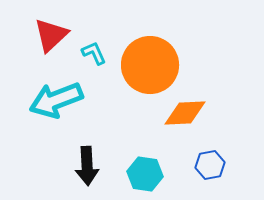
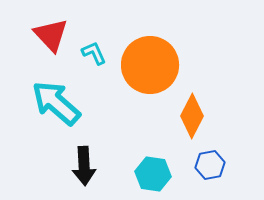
red triangle: rotated 30 degrees counterclockwise
cyan arrow: moved 3 px down; rotated 62 degrees clockwise
orange diamond: moved 7 px right, 3 px down; rotated 60 degrees counterclockwise
black arrow: moved 3 px left
cyan hexagon: moved 8 px right
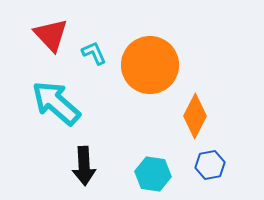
orange diamond: moved 3 px right
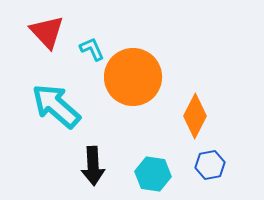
red triangle: moved 4 px left, 3 px up
cyan L-shape: moved 2 px left, 4 px up
orange circle: moved 17 px left, 12 px down
cyan arrow: moved 3 px down
black arrow: moved 9 px right
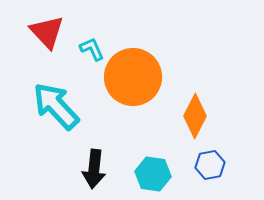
cyan arrow: rotated 6 degrees clockwise
black arrow: moved 1 px right, 3 px down; rotated 9 degrees clockwise
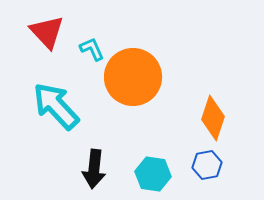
orange diamond: moved 18 px right, 2 px down; rotated 9 degrees counterclockwise
blue hexagon: moved 3 px left
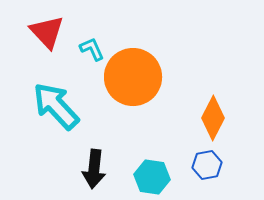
orange diamond: rotated 9 degrees clockwise
cyan hexagon: moved 1 px left, 3 px down
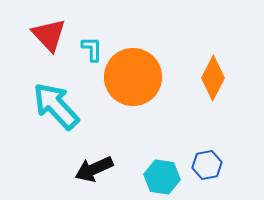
red triangle: moved 2 px right, 3 px down
cyan L-shape: rotated 24 degrees clockwise
orange diamond: moved 40 px up
black arrow: rotated 60 degrees clockwise
cyan hexagon: moved 10 px right
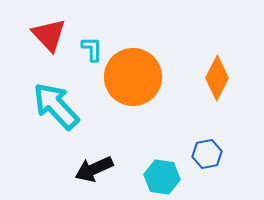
orange diamond: moved 4 px right
blue hexagon: moved 11 px up
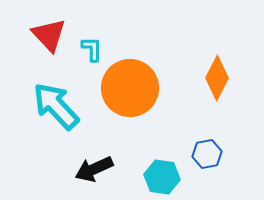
orange circle: moved 3 px left, 11 px down
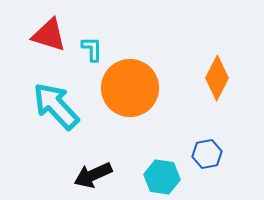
red triangle: rotated 30 degrees counterclockwise
black arrow: moved 1 px left, 6 px down
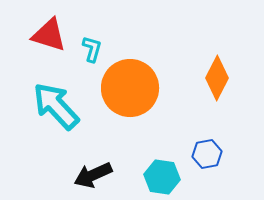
cyan L-shape: rotated 16 degrees clockwise
